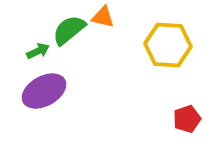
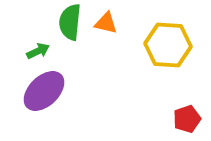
orange triangle: moved 3 px right, 6 px down
green semicircle: moved 1 px right, 8 px up; rotated 45 degrees counterclockwise
purple ellipse: rotated 15 degrees counterclockwise
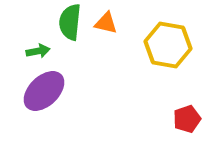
yellow hexagon: rotated 6 degrees clockwise
green arrow: rotated 15 degrees clockwise
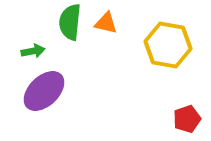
green arrow: moved 5 px left
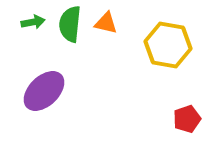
green semicircle: moved 2 px down
green arrow: moved 29 px up
